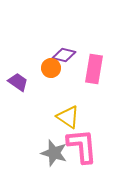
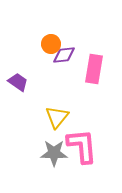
purple diamond: rotated 20 degrees counterclockwise
orange circle: moved 24 px up
yellow triangle: moved 11 px left; rotated 35 degrees clockwise
gray star: rotated 16 degrees counterclockwise
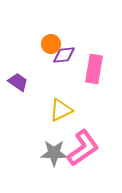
yellow triangle: moved 4 px right, 7 px up; rotated 25 degrees clockwise
pink L-shape: moved 1 px right, 2 px down; rotated 60 degrees clockwise
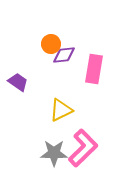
pink L-shape: rotated 9 degrees counterclockwise
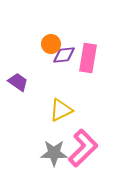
pink rectangle: moved 6 px left, 11 px up
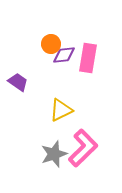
gray star: moved 1 px down; rotated 20 degrees counterclockwise
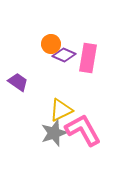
purple diamond: rotated 30 degrees clockwise
pink L-shape: moved 18 px up; rotated 75 degrees counterclockwise
gray star: moved 21 px up
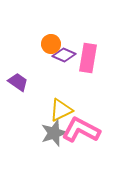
pink L-shape: moved 2 px left; rotated 33 degrees counterclockwise
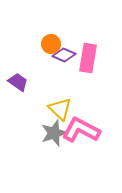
yellow triangle: moved 1 px left, 1 px up; rotated 50 degrees counterclockwise
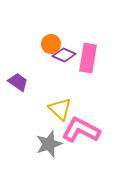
gray star: moved 5 px left, 11 px down
